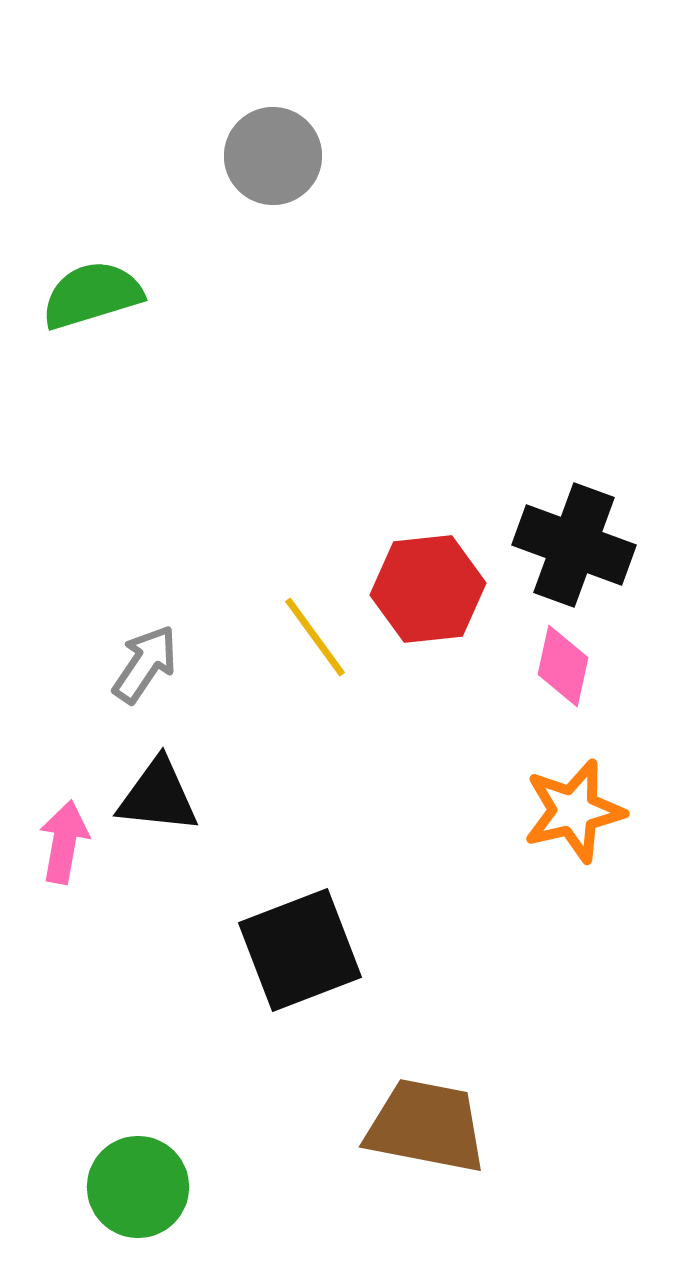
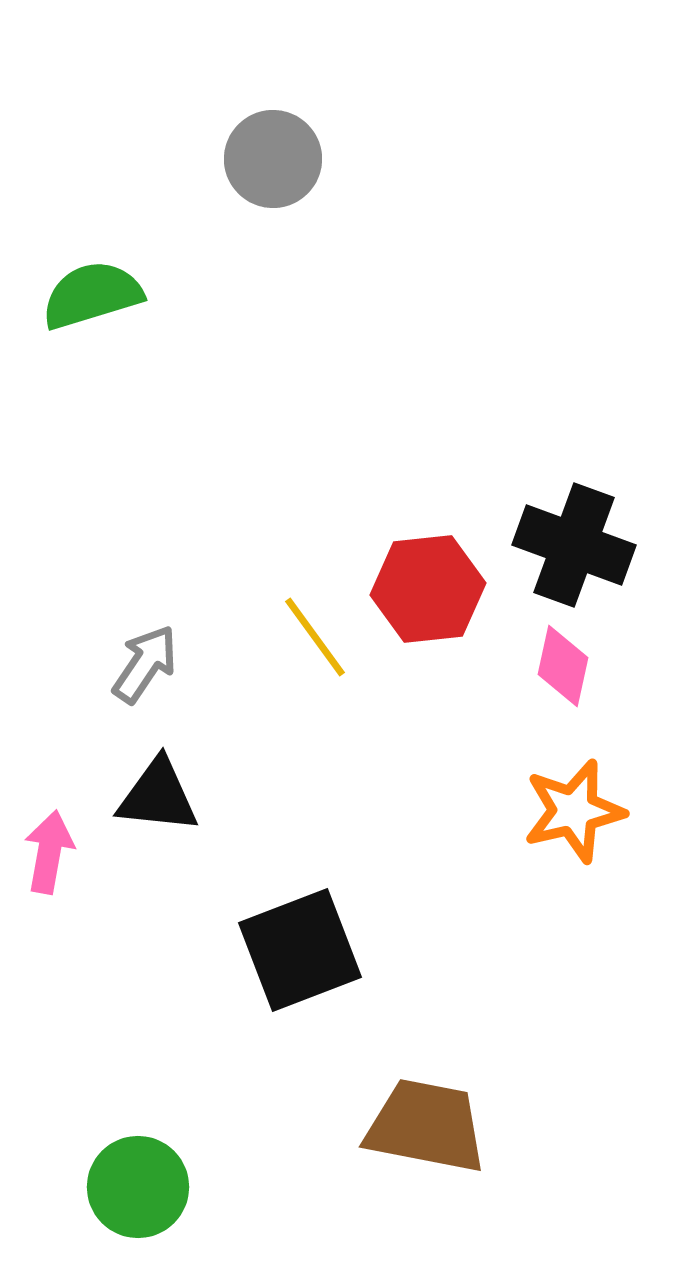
gray circle: moved 3 px down
pink arrow: moved 15 px left, 10 px down
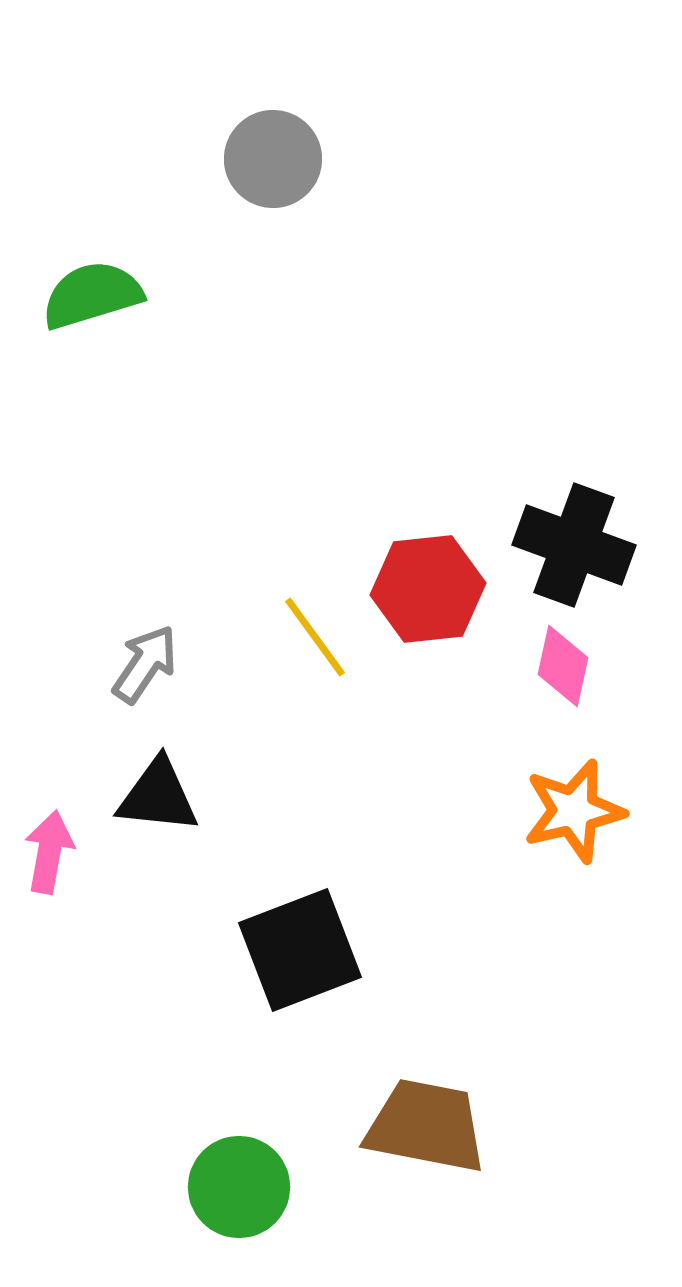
green circle: moved 101 px right
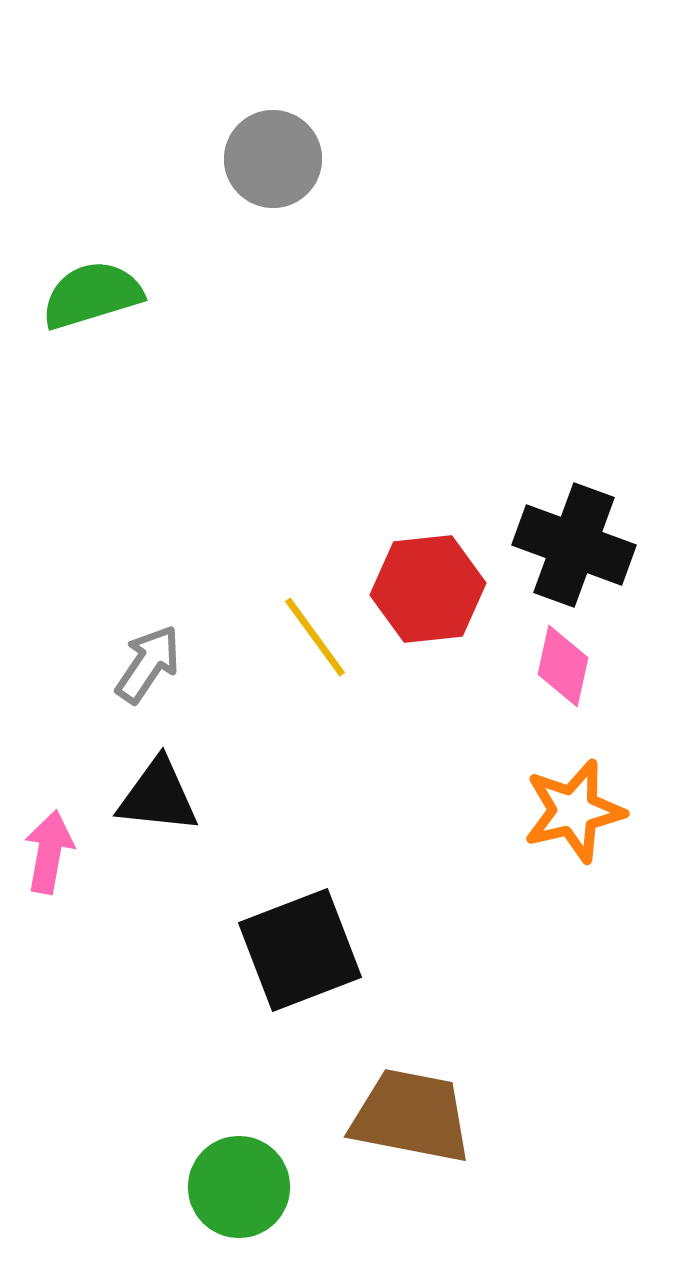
gray arrow: moved 3 px right
brown trapezoid: moved 15 px left, 10 px up
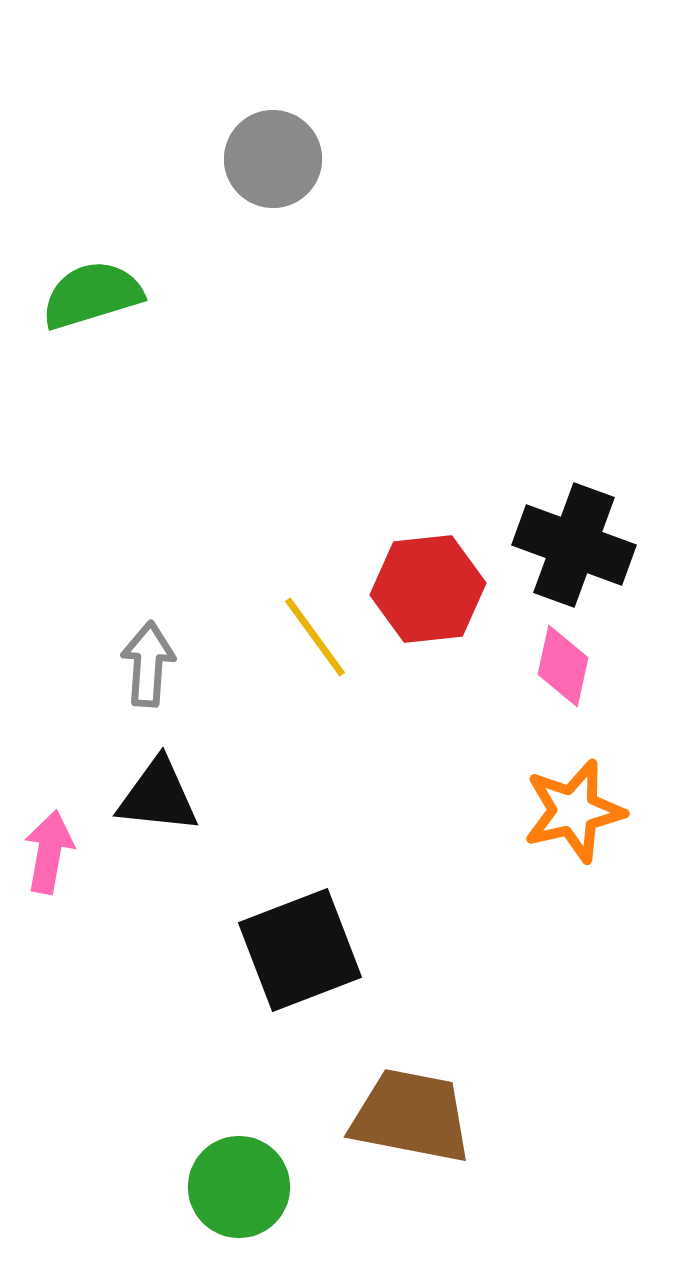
gray arrow: rotated 30 degrees counterclockwise
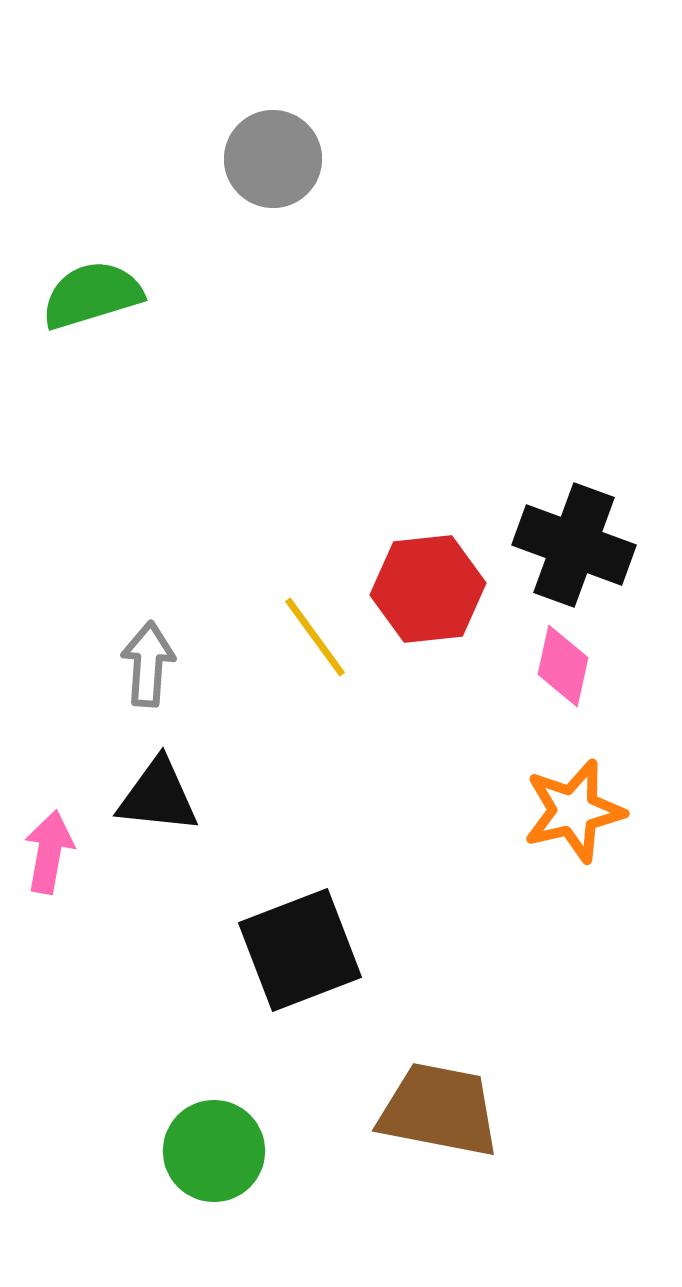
brown trapezoid: moved 28 px right, 6 px up
green circle: moved 25 px left, 36 px up
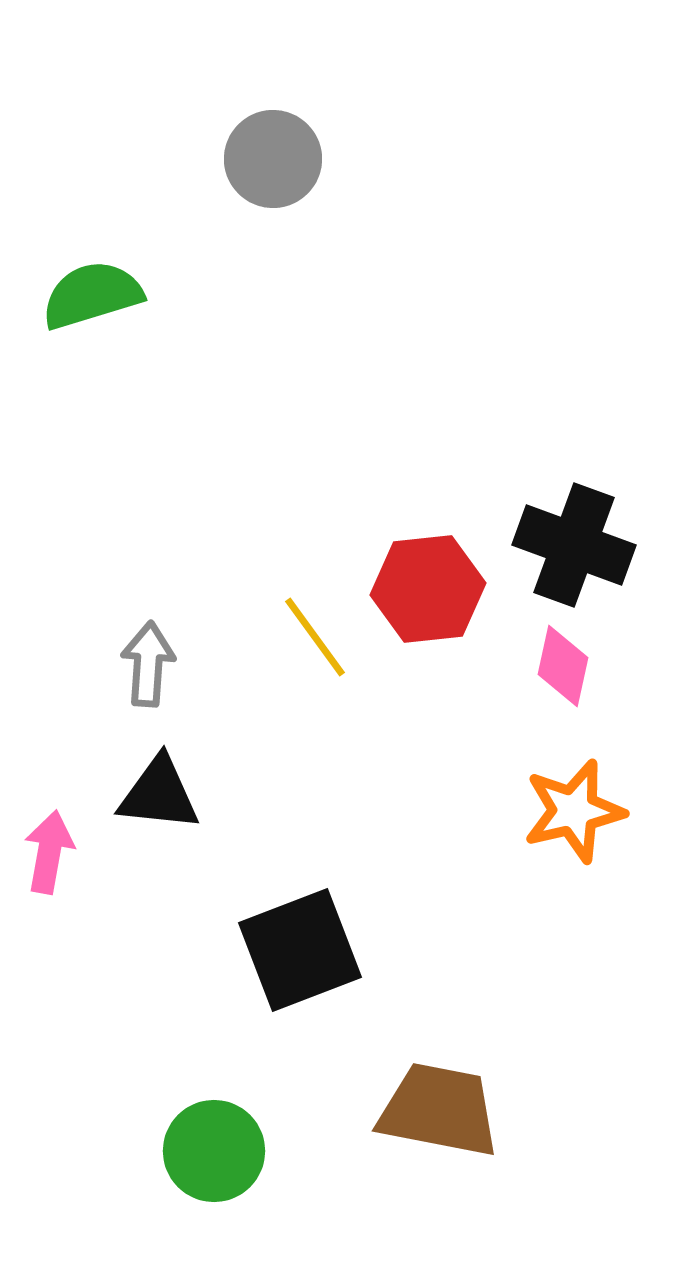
black triangle: moved 1 px right, 2 px up
